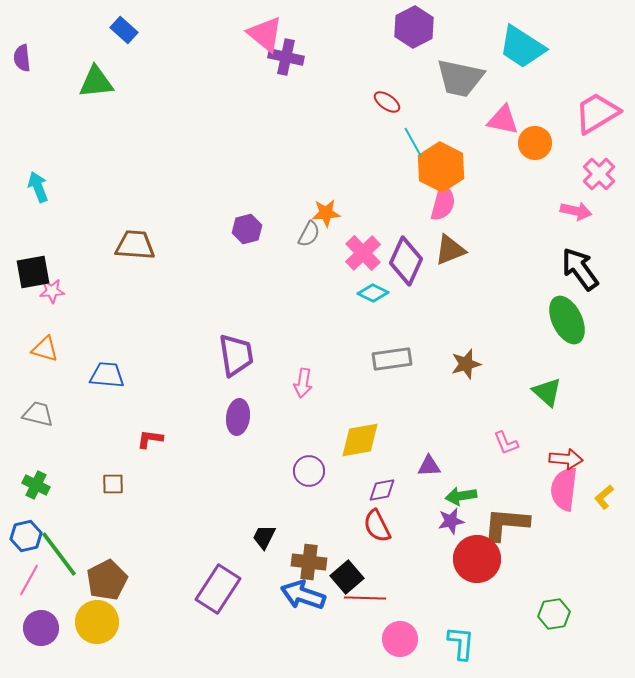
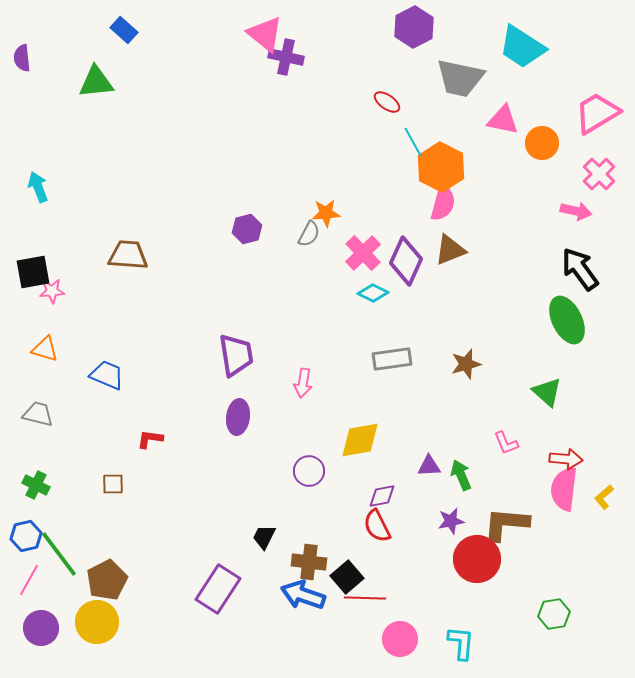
orange circle at (535, 143): moved 7 px right
brown trapezoid at (135, 245): moved 7 px left, 10 px down
blue trapezoid at (107, 375): rotated 18 degrees clockwise
purple diamond at (382, 490): moved 6 px down
green arrow at (461, 496): moved 21 px up; rotated 76 degrees clockwise
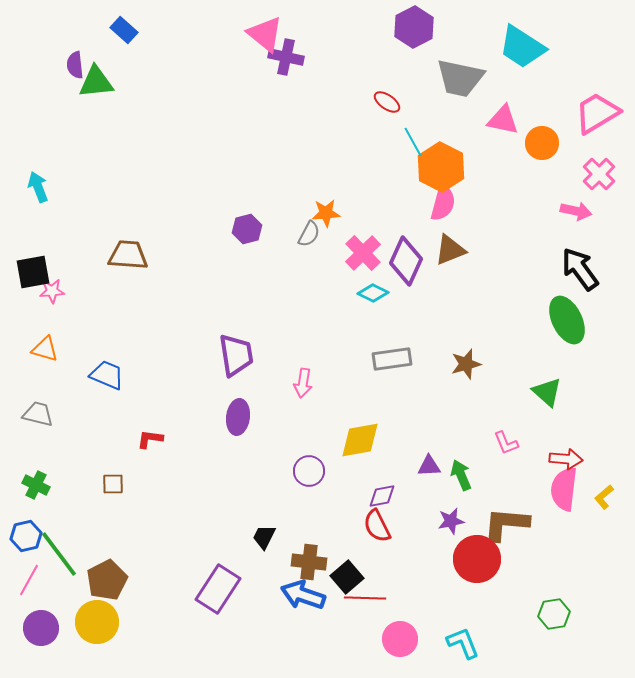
purple semicircle at (22, 58): moved 53 px right, 7 px down
cyan L-shape at (461, 643): moved 2 px right; rotated 27 degrees counterclockwise
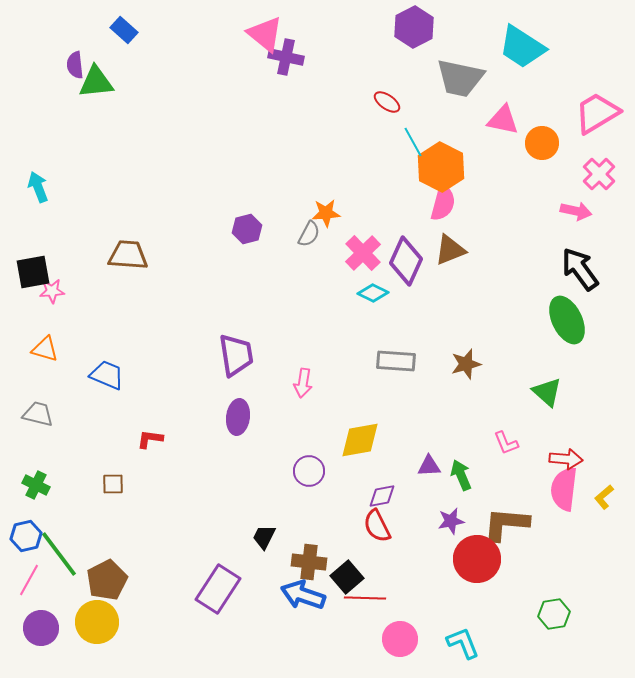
gray rectangle at (392, 359): moved 4 px right, 2 px down; rotated 12 degrees clockwise
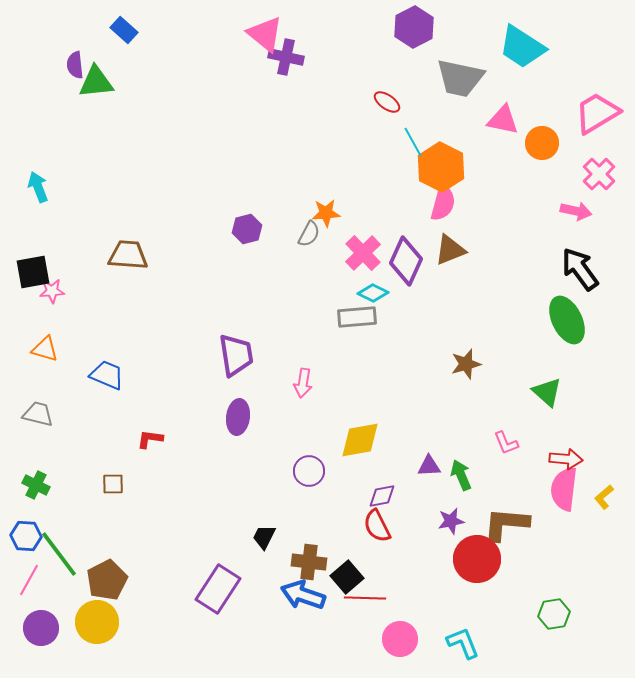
gray rectangle at (396, 361): moved 39 px left, 44 px up; rotated 9 degrees counterclockwise
blue hexagon at (26, 536): rotated 16 degrees clockwise
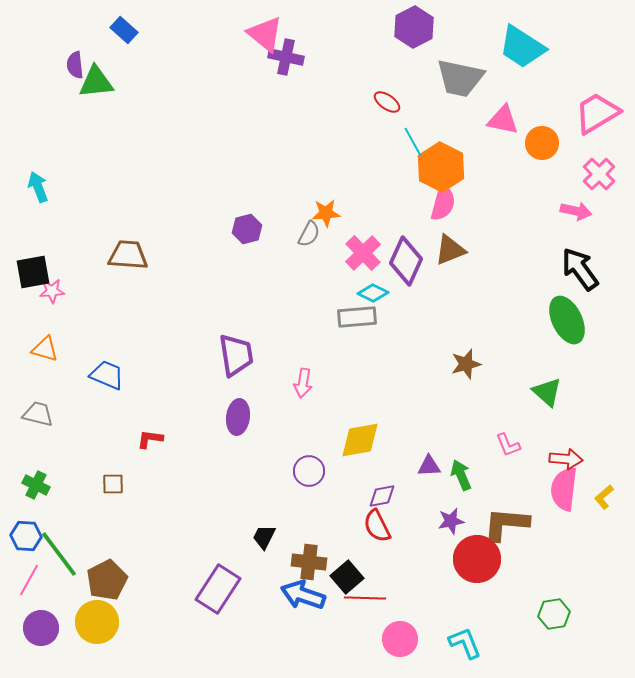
pink L-shape at (506, 443): moved 2 px right, 2 px down
cyan L-shape at (463, 643): moved 2 px right
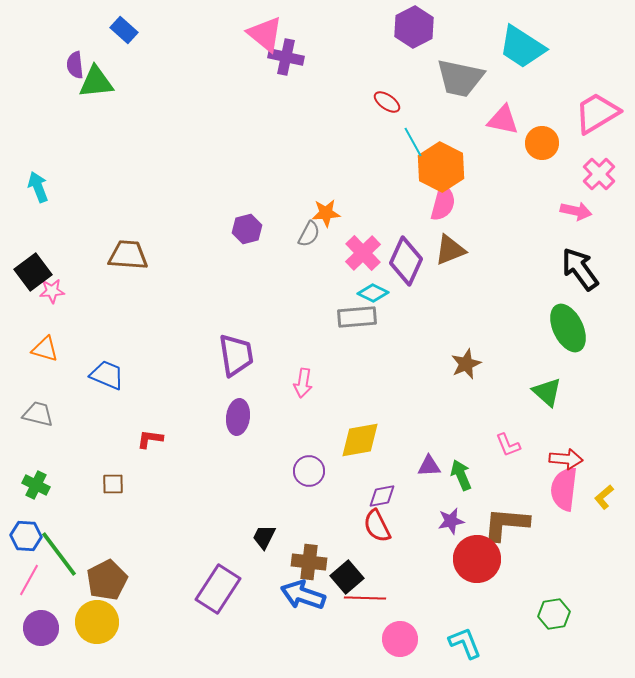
black square at (33, 272): rotated 27 degrees counterclockwise
green ellipse at (567, 320): moved 1 px right, 8 px down
brown star at (466, 364): rotated 8 degrees counterclockwise
